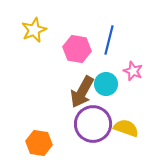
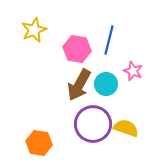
brown arrow: moved 3 px left, 7 px up
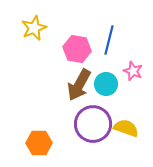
yellow star: moved 2 px up
orange hexagon: rotated 10 degrees counterclockwise
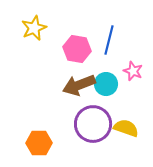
brown arrow: rotated 40 degrees clockwise
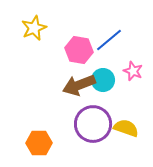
blue line: rotated 36 degrees clockwise
pink hexagon: moved 2 px right, 1 px down
cyan circle: moved 3 px left, 4 px up
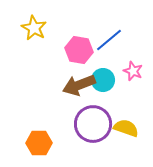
yellow star: rotated 20 degrees counterclockwise
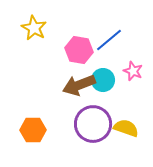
orange hexagon: moved 6 px left, 13 px up
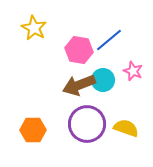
purple circle: moved 6 px left
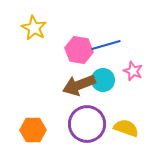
blue line: moved 3 px left, 5 px down; rotated 24 degrees clockwise
